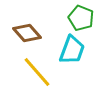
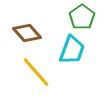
green pentagon: moved 1 px right, 1 px up; rotated 15 degrees clockwise
yellow line: moved 1 px left
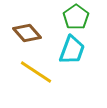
green pentagon: moved 6 px left
yellow line: rotated 16 degrees counterclockwise
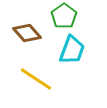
green pentagon: moved 12 px left, 1 px up
yellow line: moved 7 px down
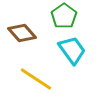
brown diamond: moved 5 px left
cyan trapezoid: rotated 56 degrees counterclockwise
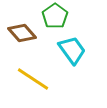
green pentagon: moved 9 px left
yellow line: moved 3 px left
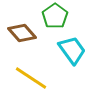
yellow line: moved 2 px left, 1 px up
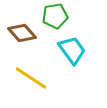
green pentagon: rotated 25 degrees clockwise
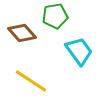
cyan trapezoid: moved 7 px right, 1 px down
yellow line: moved 3 px down
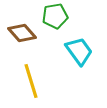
yellow line: rotated 40 degrees clockwise
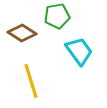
green pentagon: moved 2 px right
brown diamond: rotated 16 degrees counterclockwise
